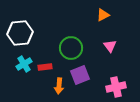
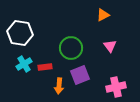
white hexagon: rotated 15 degrees clockwise
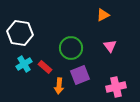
red rectangle: rotated 48 degrees clockwise
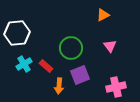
white hexagon: moved 3 px left; rotated 15 degrees counterclockwise
red rectangle: moved 1 px right, 1 px up
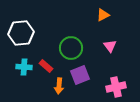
white hexagon: moved 4 px right
cyan cross: moved 3 px down; rotated 35 degrees clockwise
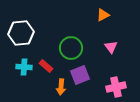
pink triangle: moved 1 px right, 1 px down
orange arrow: moved 2 px right, 1 px down
